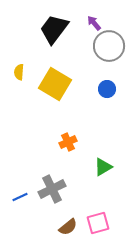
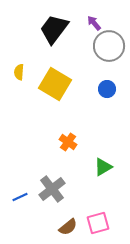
orange cross: rotated 30 degrees counterclockwise
gray cross: rotated 12 degrees counterclockwise
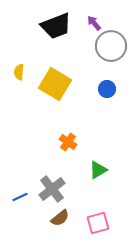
black trapezoid: moved 2 px right, 3 px up; rotated 148 degrees counterclockwise
gray circle: moved 2 px right
green triangle: moved 5 px left, 3 px down
brown semicircle: moved 8 px left, 9 px up
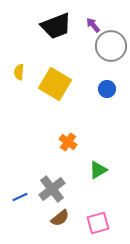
purple arrow: moved 1 px left, 2 px down
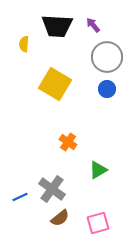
black trapezoid: moved 1 px right; rotated 24 degrees clockwise
gray circle: moved 4 px left, 11 px down
yellow semicircle: moved 5 px right, 28 px up
gray cross: rotated 16 degrees counterclockwise
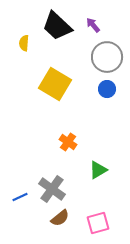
black trapezoid: rotated 40 degrees clockwise
yellow semicircle: moved 1 px up
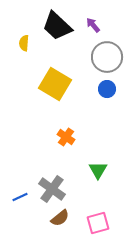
orange cross: moved 2 px left, 5 px up
green triangle: rotated 30 degrees counterclockwise
